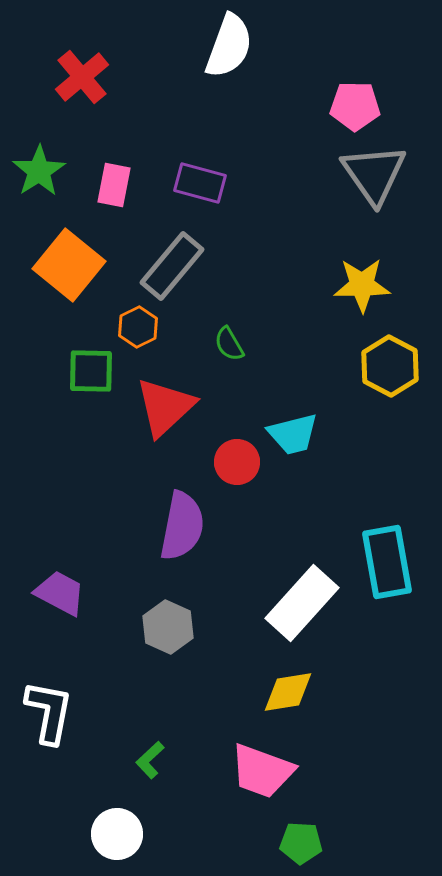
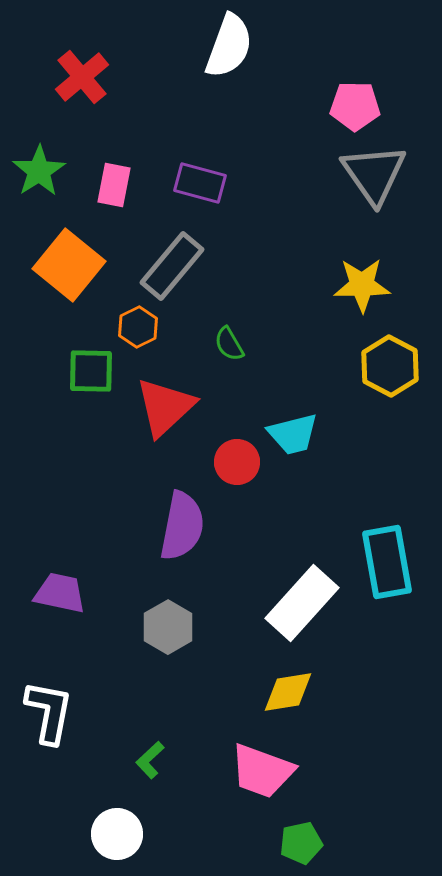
purple trapezoid: rotated 16 degrees counterclockwise
gray hexagon: rotated 6 degrees clockwise
green pentagon: rotated 15 degrees counterclockwise
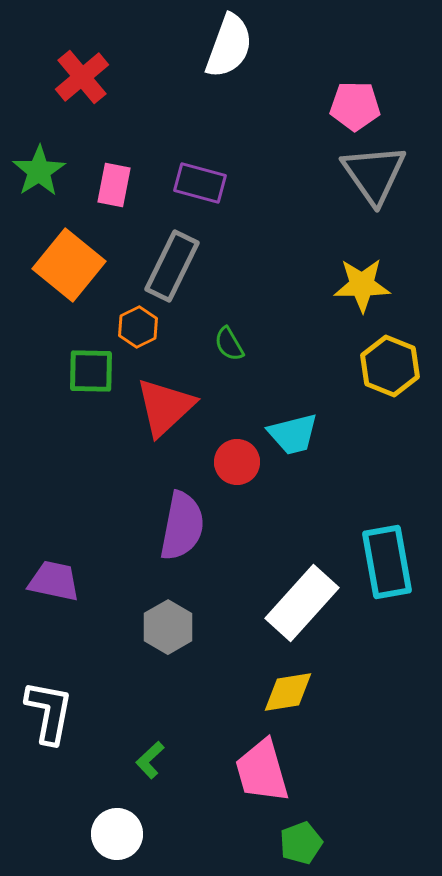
gray rectangle: rotated 14 degrees counterclockwise
yellow hexagon: rotated 6 degrees counterclockwise
purple trapezoid: moved 6 px left, 12 px up
pink trapezoid: rotated 54 degrees clockwise
green pentagon: rotated 9 degrees counterclockwise
